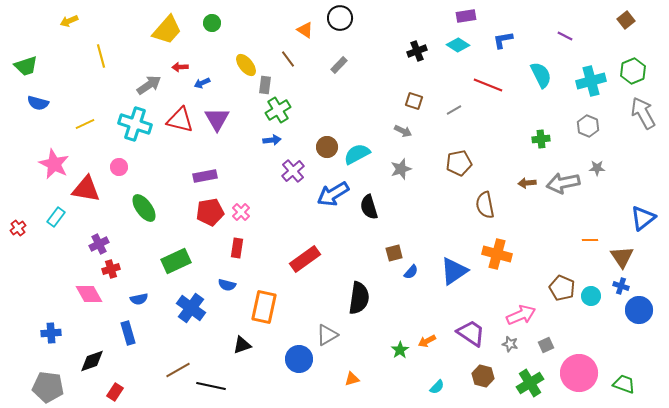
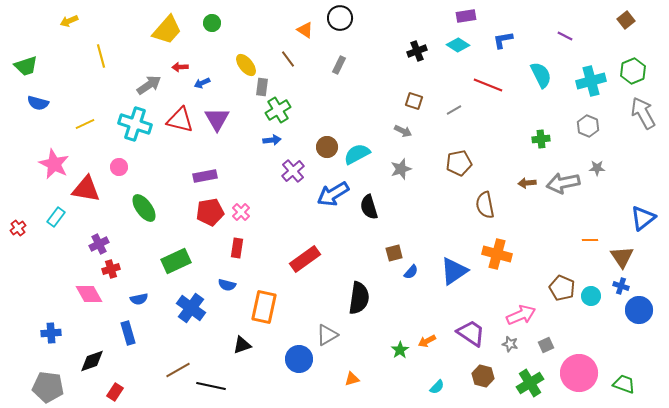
gray rectangle at (339, 65): rotated 18 degrees counterclockwise
gray rectangle at (265, 85): moved 3 px left, 2 px down
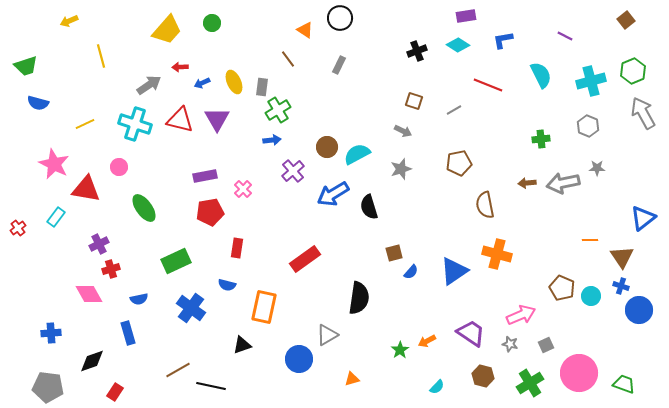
yellow ellipse at (246, 65): moved 12 px left, 17 px down; rotated 15 degrees clockwise
pink cross at (241, 212): moved 2 px right, 23 px up
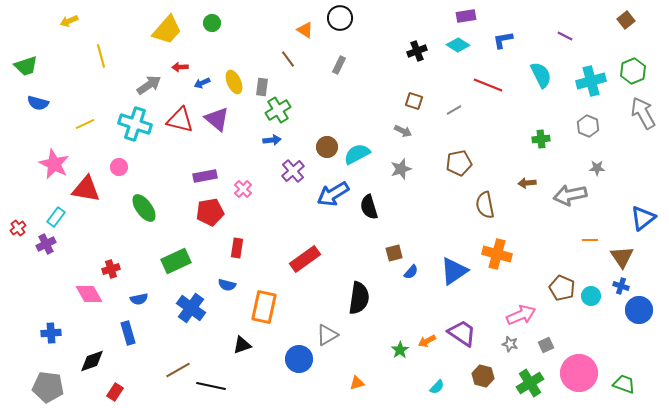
purple triangle at (217, 119): rotated 20 degrees counterclockwise
gray arrow at (563, 183): moved 7 px right, 12 px down
purple cross at (99, 244): moved 53 px left
purple trapezoid at (471, 333): moved 9 px left
orange triangle at (352, 379): moved 5 px right, 4 px down
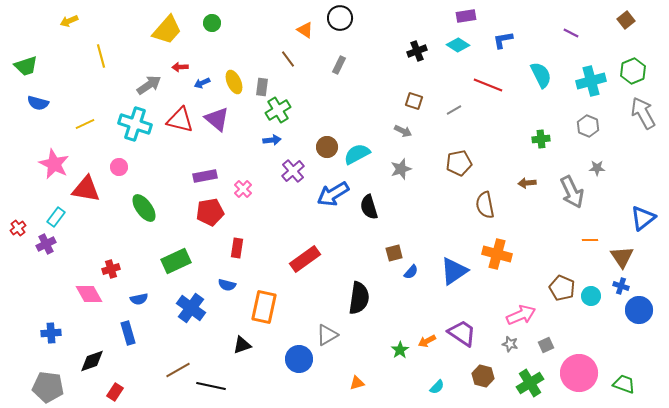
purple line at (565, 36): moved 6 px right, 3 px up
gray arrow at (570, 195): moved 2 px right, 3 px up; rotated 104 degrees counterclockwise
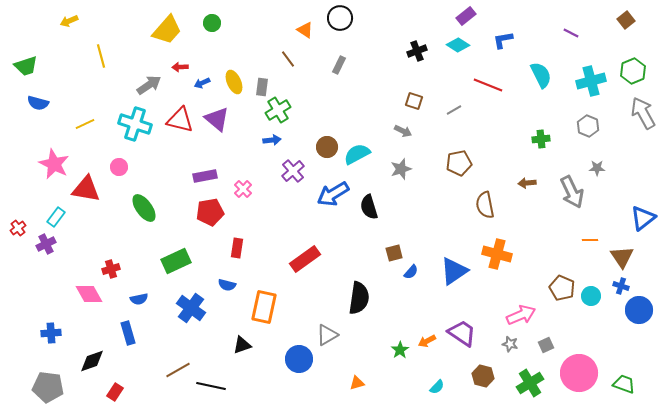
purple rectangle at (466, 16): rotated 30 degrees counterclockwise
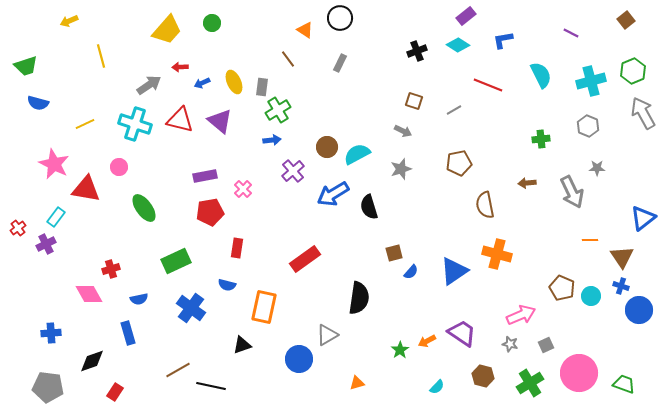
gray rectangle at (339, 65): moved 1 px right, 2 px up
purple triangle at (217, 119): moved 3 px right, 2 px down
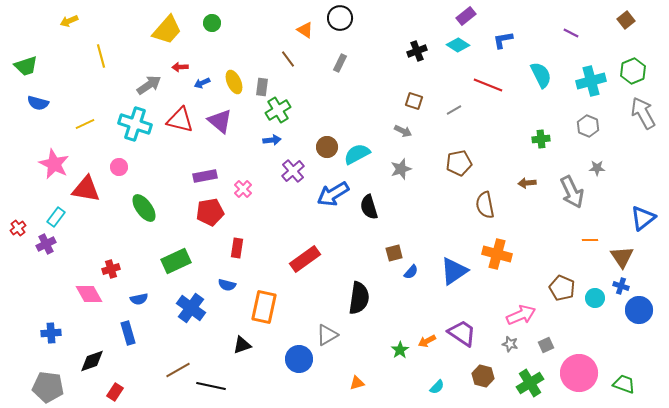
cyan circle at (591, 296): moved 4 px right, 2 px down
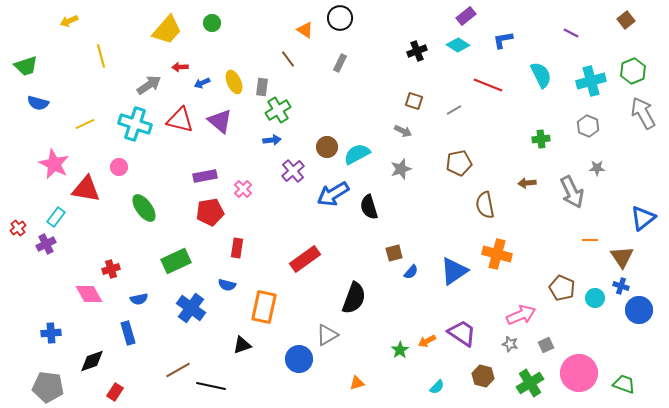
black semicircle at (359, 298): moved 5 px left; rotated 12 degrees clockwise
